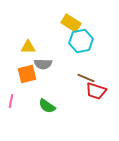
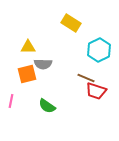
cyan hexagon: moved 18 px right, 9 px down; rotated 15 degrees counterclockwise
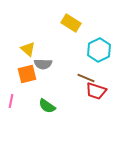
yellow triangle: moved 2 px down; rotated 42 degrees clockwise
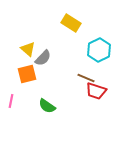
gray semicircle: moved 6 px up; rotated 48 degrees counterclockwise
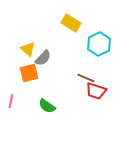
cyan hexagon: moved 6 px up
orange square: moved 2 px right, 1 px up
